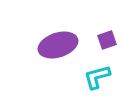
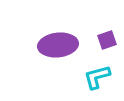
purple ellipse: rotated 12 degrees clockwise
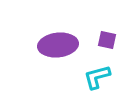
purple square: rotated 30 degrees clockwise
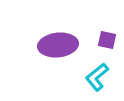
cyan L-shape: rotated 24 degrees counterclockwise
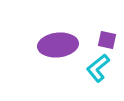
cyan L-shape: moved 1 px right, 9 px up
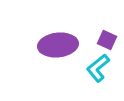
purple square: rotated 12 degrees clockwise
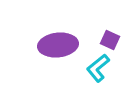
purple square: moved 3 px right
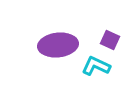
cyan L-shape: moved 2 px left, 2 px up; rotated 64 degrees clockwise
